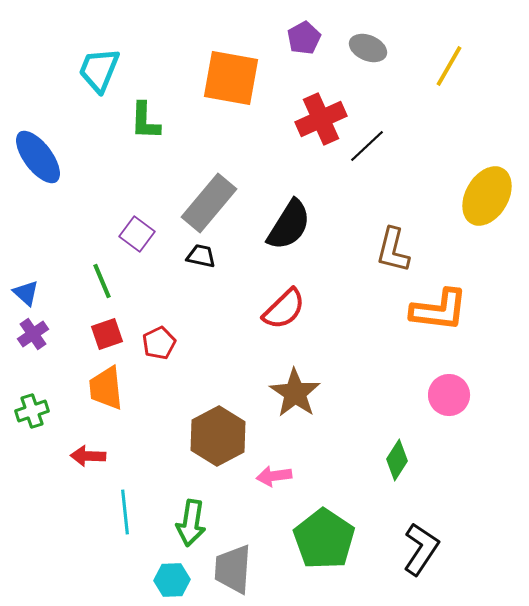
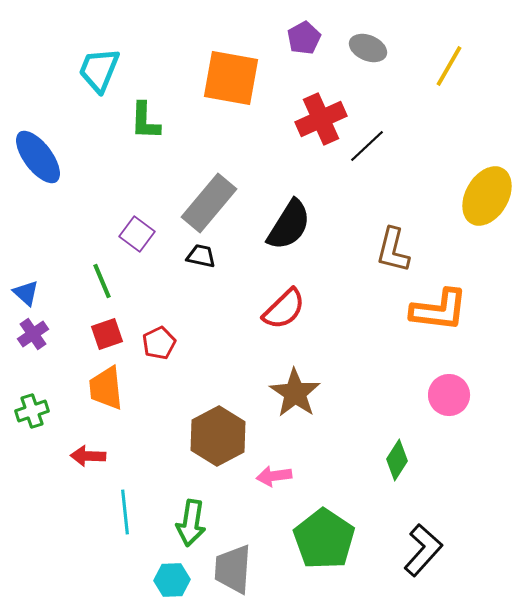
black L-shape: moved 2 px right, 1 px down; rotated 8 degrees clockwise
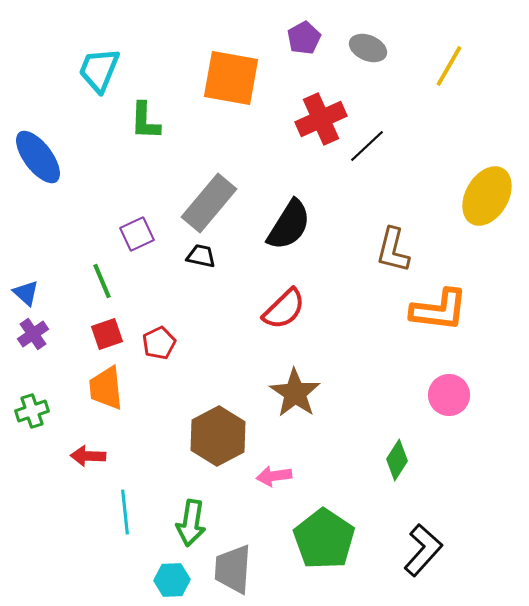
purple square: rotated 28 degrees clockwise
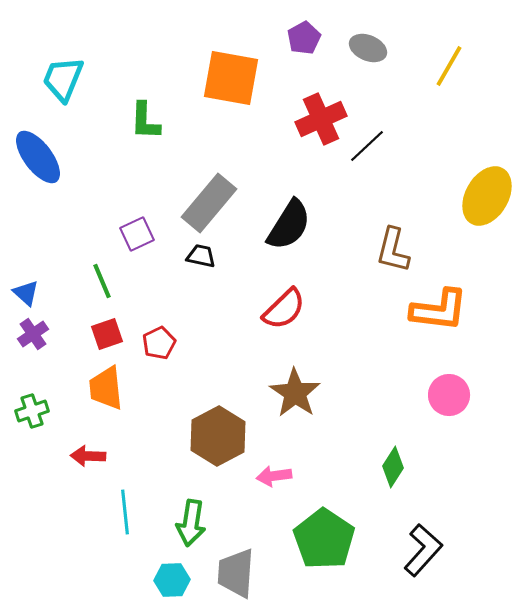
cyan trapezoid: moved 36 px left, 9 px down
green diamond: moved 4 px left, 7 px down
gray trapezoid: moved 3 px right, 4 px down
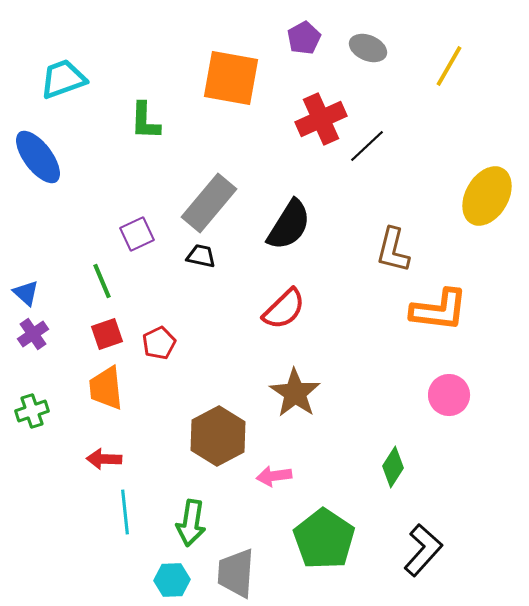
cyan trapezoid: rotated 48 degrees clockwise
red arrow: moved 16 px right, 3 px down
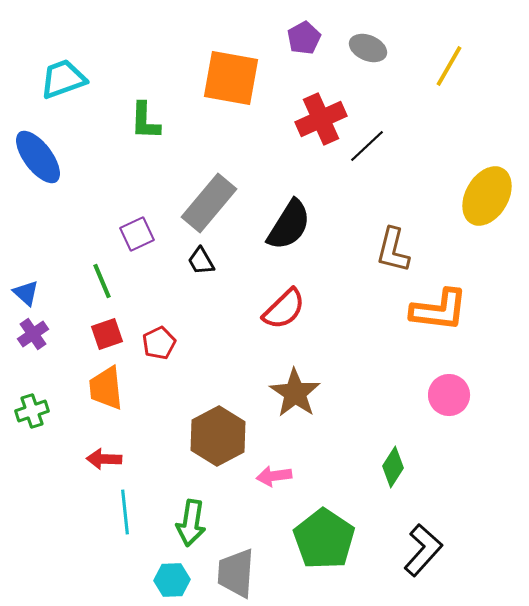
black trapezoid: moved 5 px down; rotated 132 degrees counterclockwise
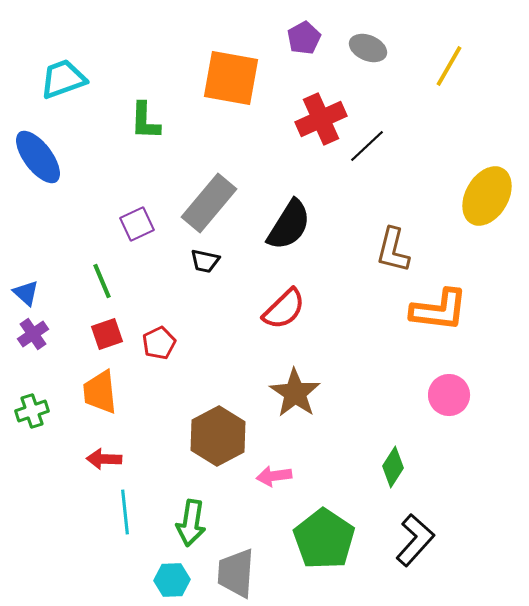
purple square: moved 10 px up
black trapezoid: moved 4 px right; rotated 48 degrees counterclockwise
orange trapezoid: moved 6 px left, 4 px down
black L-shape: moved 8 px left, 10 px up
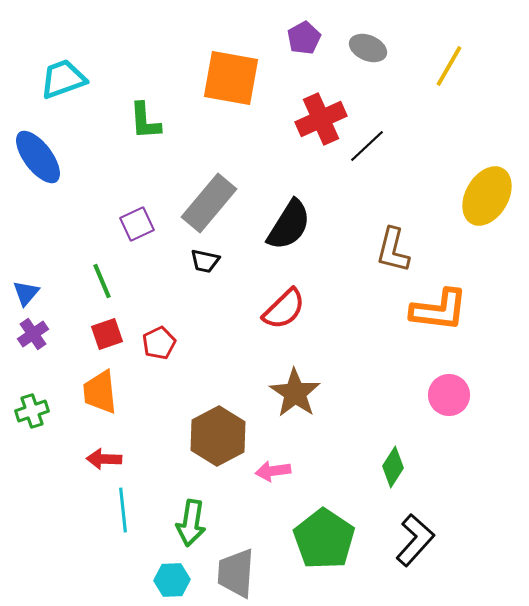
green L-shape: rotated 6 degrees counterclockwise
blue triangle: rotated 28 degrees clockwise
pink arrow: moved 1 px left, 5 px up
cyan line: moved 2 px left, 2 px up
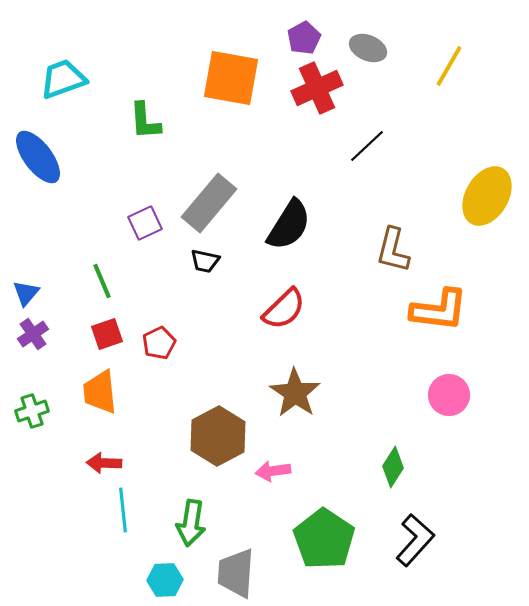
red cross: moved 4 px left, 31 px up
purple square: moved 8 px right, 1 px up
red arrow: moved 4 px down
cyan hexagon: moved 7 px left
